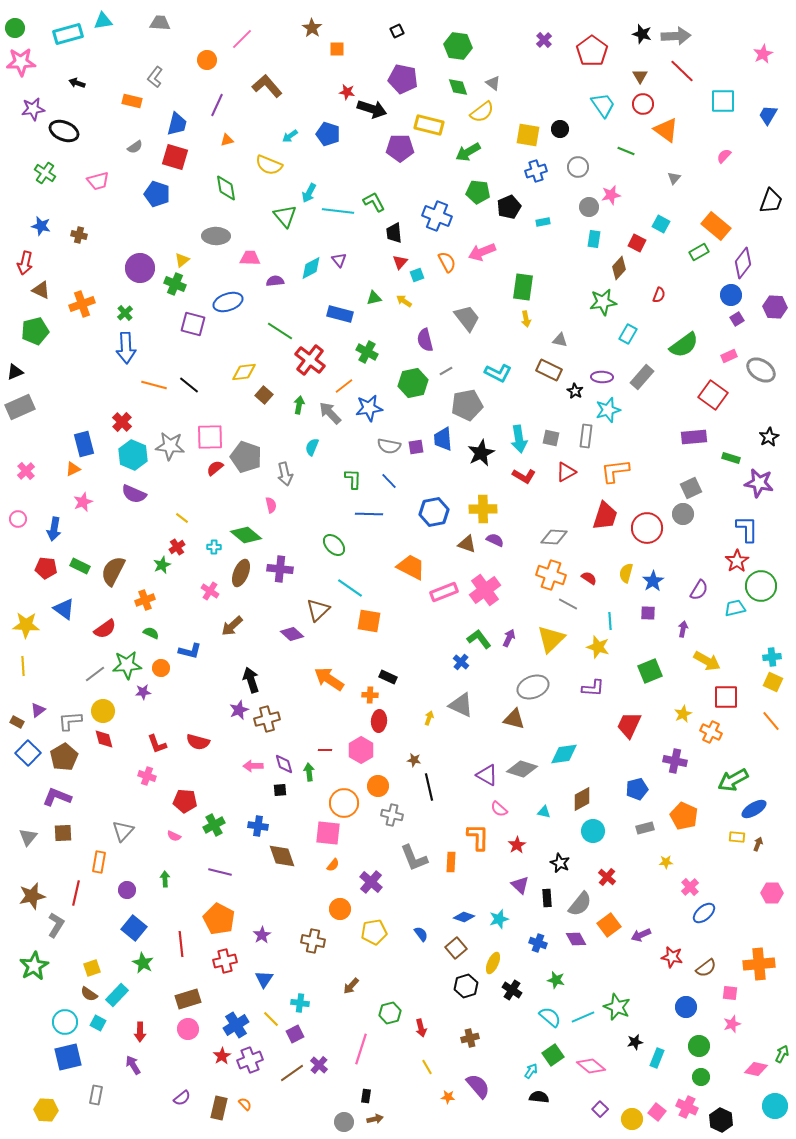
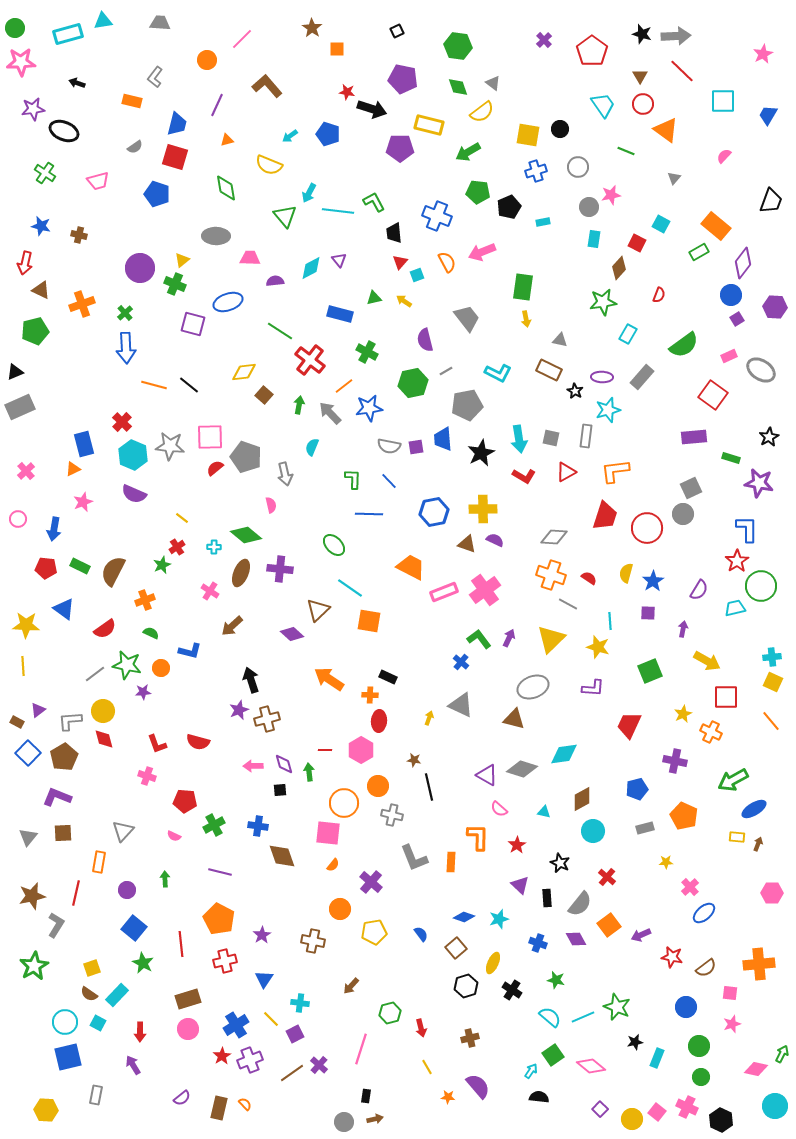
green star at (127, 665): rotated 16 degrees clockwise
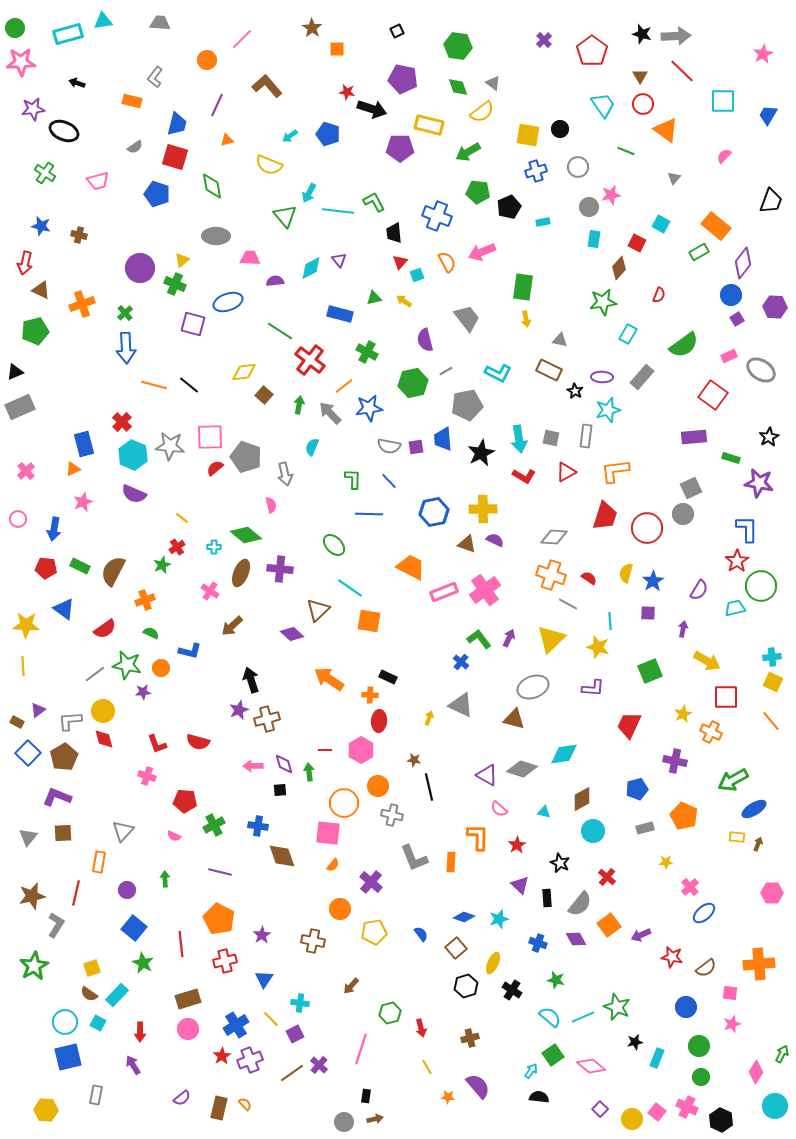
green diamond at (226, 188): moved 14 px left, 2 px up
pink diamond at (756, 1069): moved 3 px down; rotated 70 degrees counterclockwise
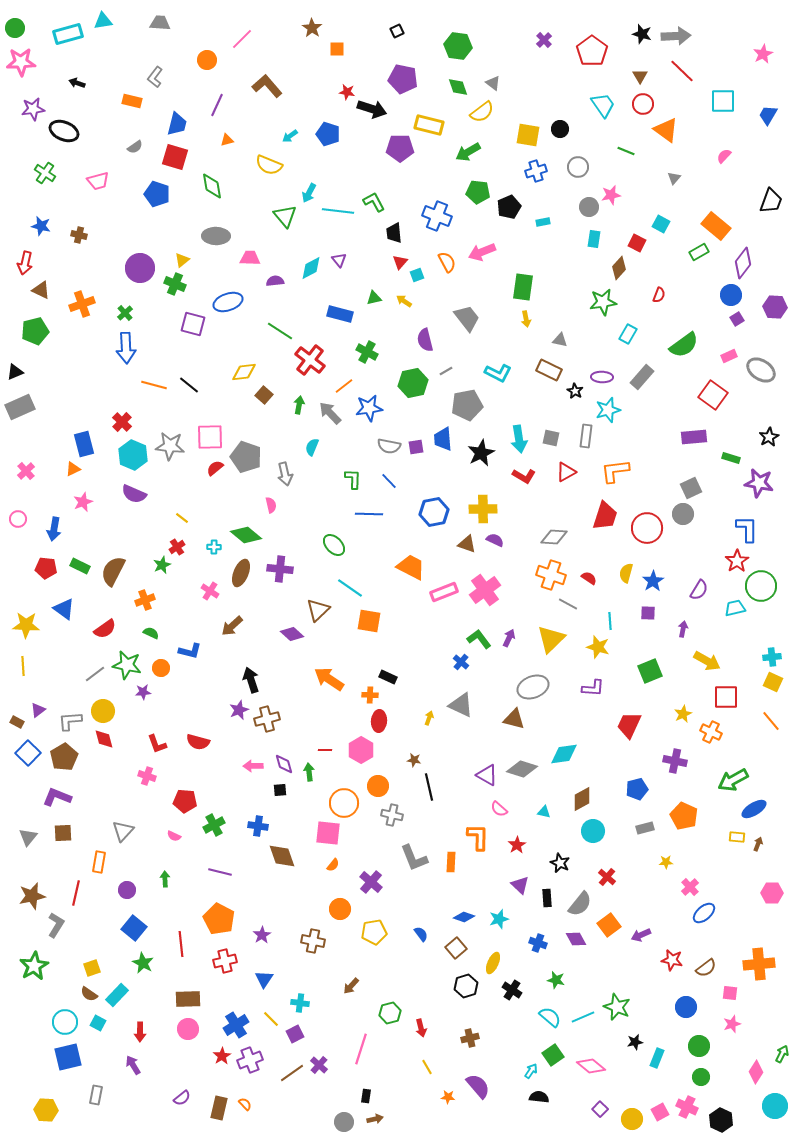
red star at (672, 957): moved 3 px down
brown rectangle at (188, 999): rotated 15 degrees clockwise
pink square at (657, 1112): moved 3 px right; rotated 24 degrees clockwise
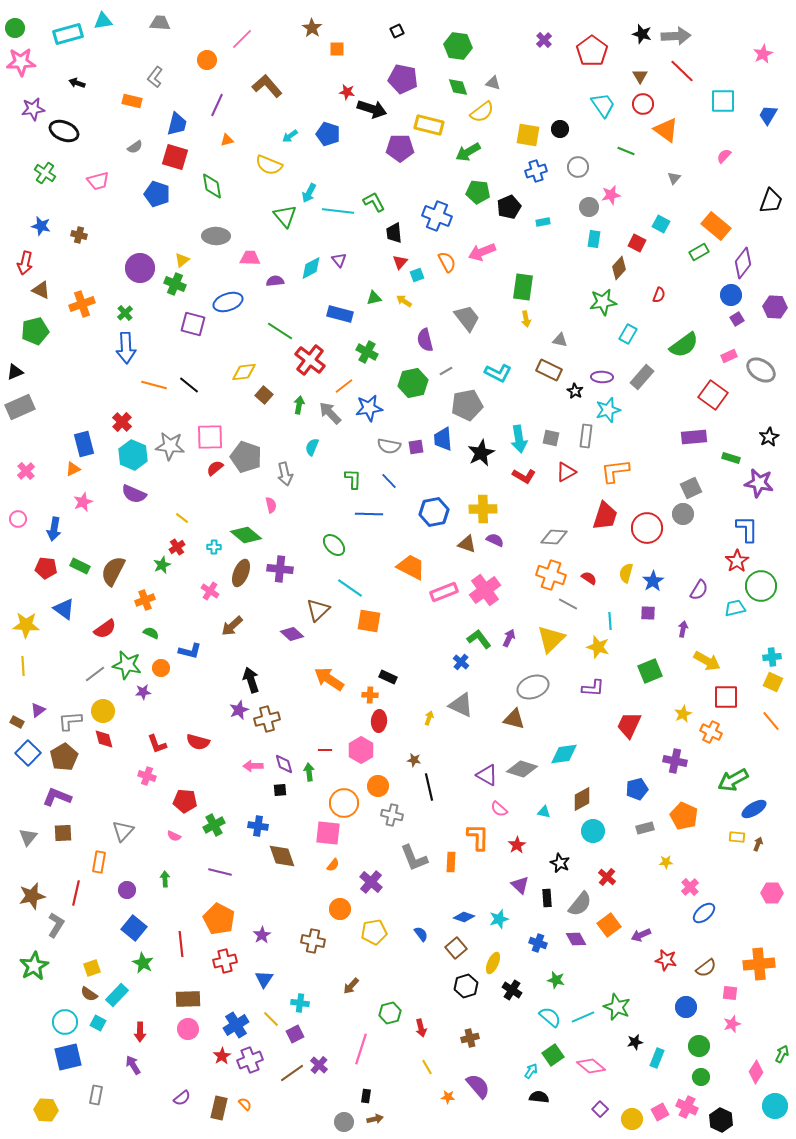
gray triangle at (493, 83): rotated 21 degrees counterclockwise
red star at (672, 960): moved 6 px left
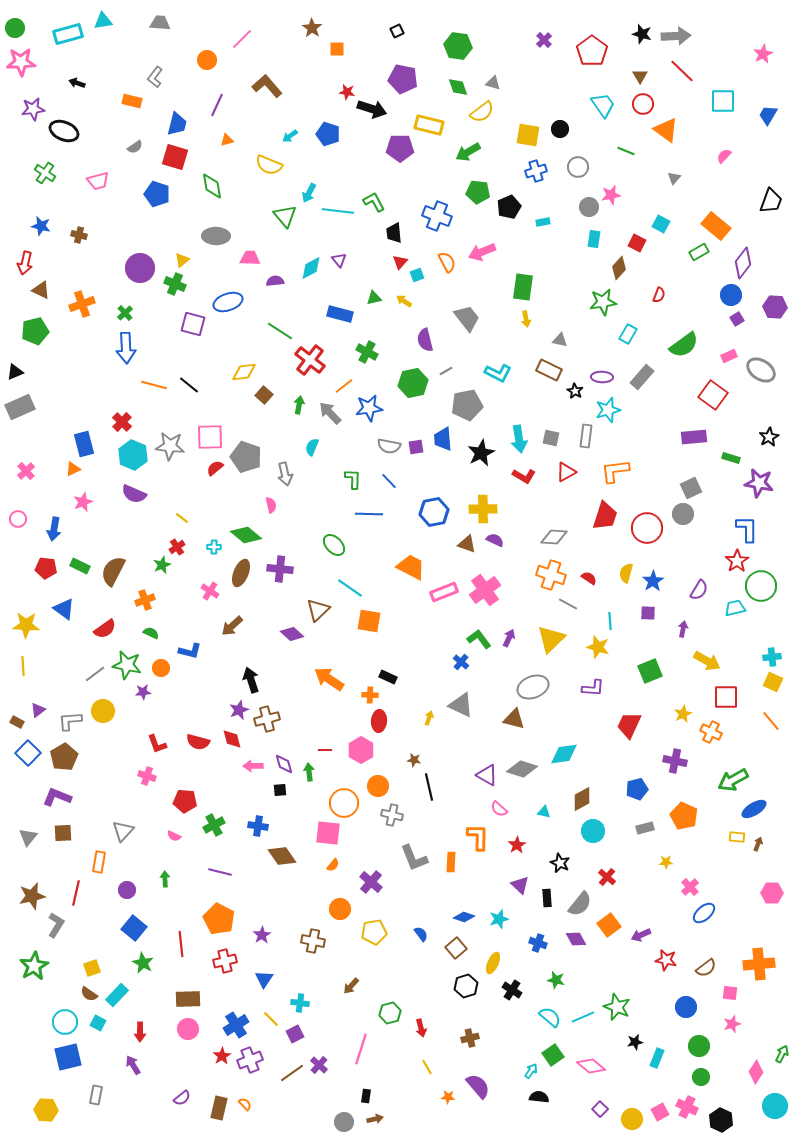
red diamond at (104, 739): moved 128 px right
brown diamond at (282, 856): rotated 16 degrees counterclockwise
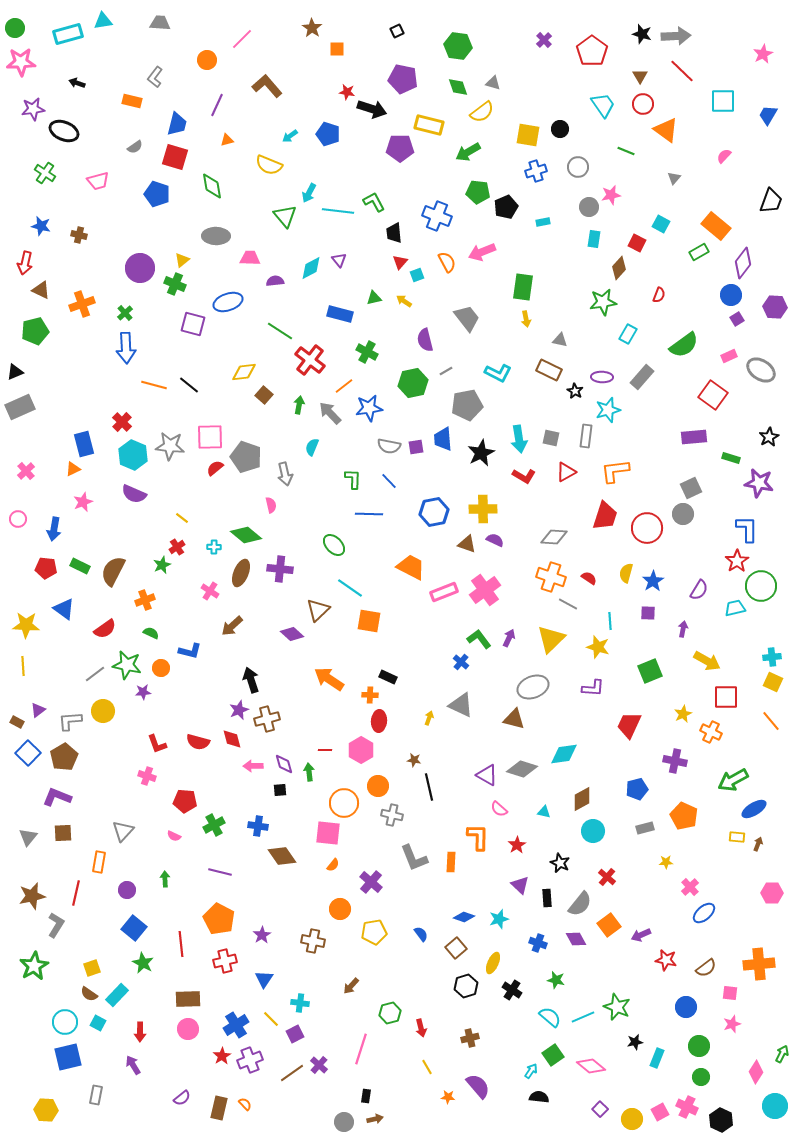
black pentagon at (509, 207): moved 3 px left
orange cross at (551, 575): moved 2 px down
